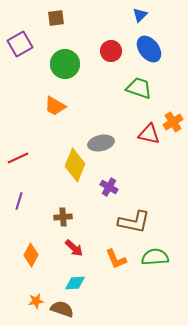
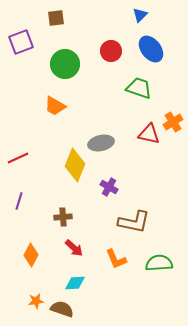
purple square: moved 1 px right, 2 px up; rotated 10 degrees clockwise
blue ellipse: moved 2 px right
green semicircle: moved 4 px right, 6 px down
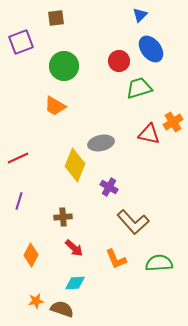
red circle: moved 8 px right, 10 px down
green circle: moved 1 px left, 2 px down
green trapezoid: rotated 36 degrees counterclockwise
brown L-shape: moved 1 px left; rotated 36 degrees clockwise
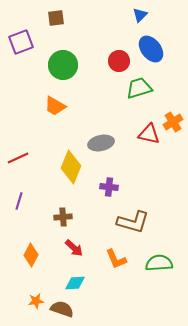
green circle: moved 1 px left, 1 px up
yellow diamond: moved 4 px left, 2 px down
purple cross: rotated 24 degrees counterclockwise
brown L-shape: rotated 32 degrees counterclockwise
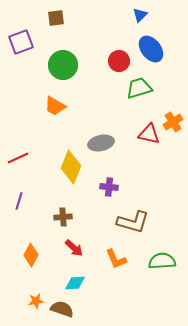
green semicircle: moved 3 px right, 2 px up
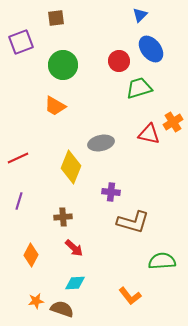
purple cross: moved 2 px right, 5 px down
orange L-shape: moved 14 px right, 37 px down; rotated 15 degrees counterclockwise
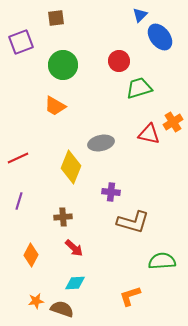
blue ellipse: moved 9 px right, 12 px up
orange L-shape: rotated 110 degrees clockwise
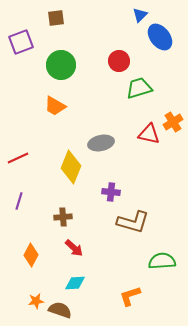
green circle: moved 2 px left
brown semicircle: moved 2 px left, 1 px down
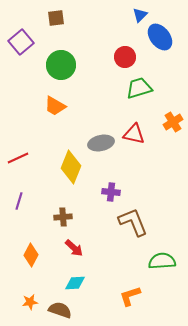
purple square: rotated 20 degrees counterclockwise
red circle: moved 6 px right, 4 px up
red triangle: moved 15 px left
brown L-shape: rotated 128 degrees counterclockwise
orange star: moved 6 px left, 1 px down
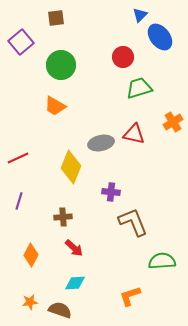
red circle: moved 2 px left
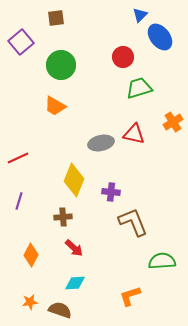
yellow diamond: moved 3 px right, 13 px down
